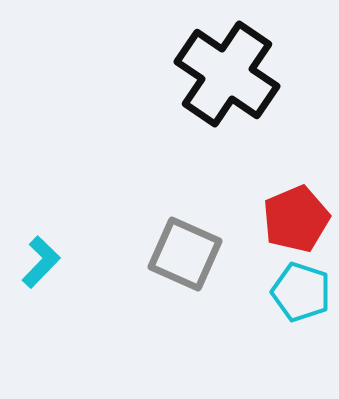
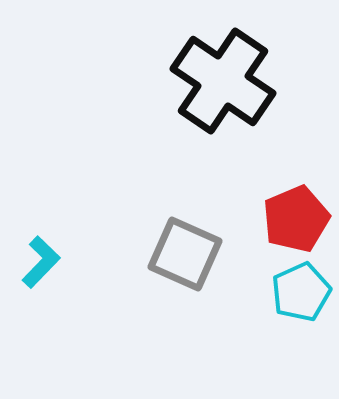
black cross: moved 4 px left, 7 px down
cyan pentagon: rotated 30 degrees clockwise
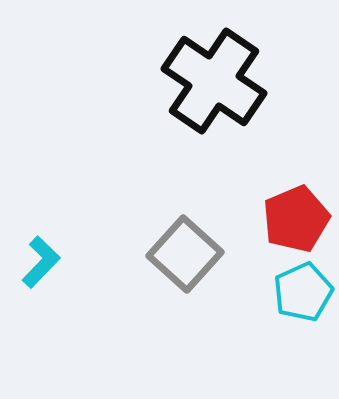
black cross: moved 9 px left
gray square: rotated 18 degrees clockwise
cyan pentagon: moved 2 px right
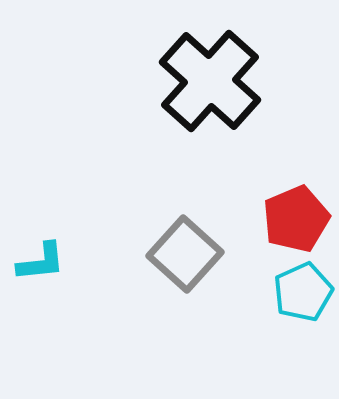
black cross: moved 4 px left; rotated 8 degrees clockwise
cyan L-shape: rotated 40 degrees clockwise
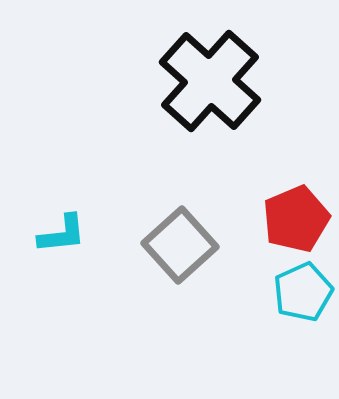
gray square: moved 5 px left, 9 px up; rotated 6 degrees clockwise
cyan L-shape: moved 21 px right, 28 px up
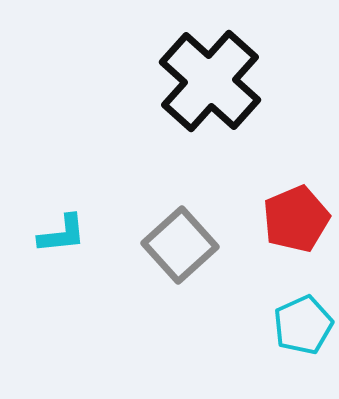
cyan pentagon: moved 33 px down
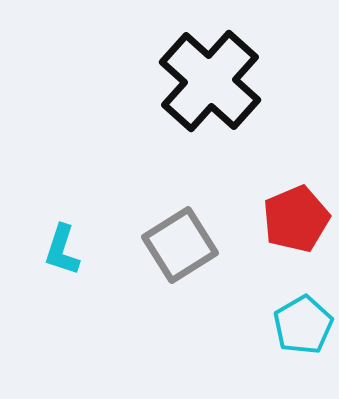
cyan L-shape: moved 16 px down; rotated 114 degrees clockwise
gray square: rotated 10 degrees clockwise
cyan pentagon: rotated 6 degrees counterclockwise
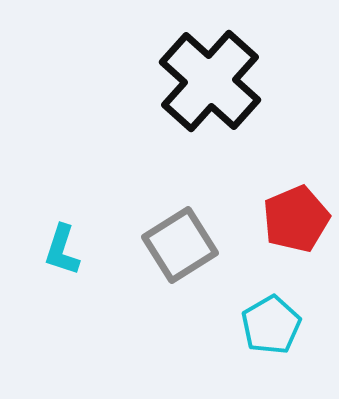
cyan pentagon: moved 32 px left
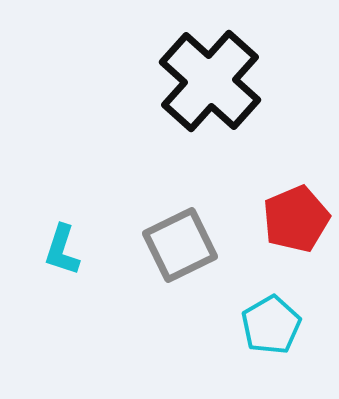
gray square: rotated 6 degrees clockwise
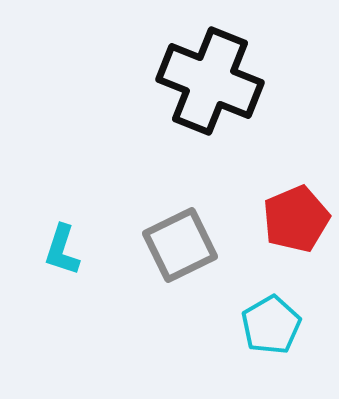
black cross: rotated 20 degrees counterclockwise
